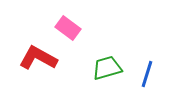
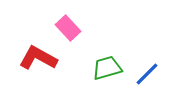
pink rectangle: rotated 10 degrees clockwise
blue line: rotated 28 degrees clockwise
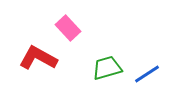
blue line: rotated 12 degrees clockwise
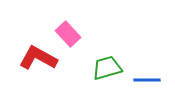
pink rectangle: moved 6 px down
blue line: moved 6 px down; rotated 32 degrees clockwise
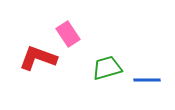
pink rectangle: rotated 10 degrees clockwise
red L-shape: rotated 9 degrees counterclockwise
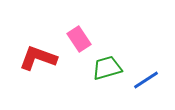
pink rectangle: moved 11 px right, 5 px down
blue line: moved 1 px left; rotated 32 degrees counterclockwise
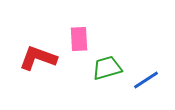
pink rectangle: rotated 30 degrees clockwise
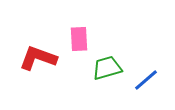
blue line: rotated 8 degrees counterclockwise
